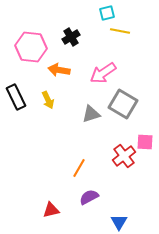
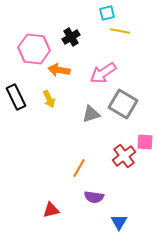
pink hexagon: moved 3 px right, 2 px down
yellow arrow: moved 1 px right, 1 px up
purple semicircle: moved 5 px right; rotated 144 degrees counterclockwise
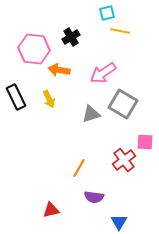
red cross: moved 4 px down
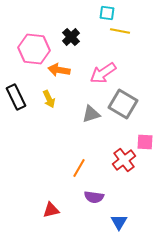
cyan square: rotated 21 degrees clockwise
black cross: rotated 12 degrees counterclockwise
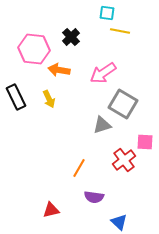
gray triangle: moved 11 px right, 11 px down
blue triangle: rotated 18 degrees counterclockwise
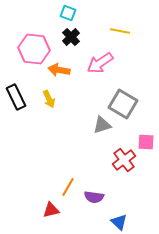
cyan square: moved 39 px left; rotated 14 degrees clockwise
pink arrow: moved 3 px left, 10 px up
pink square: moved 1 px right
orange line: moved 11 px left, 19 px down
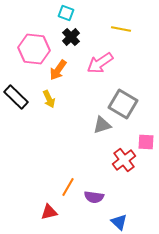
cyan square: moved 2 px left
yellow line: moved 1 px right, 2 px up
orange arrow: moved 1 px left; rotated 65 degrees counterclockwise
black rectangle: rotated 20 degrees counterclockwise
red triangle: moved 2 px left, 2 px down
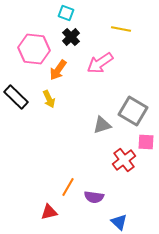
gray square: moved 10 px right, 7 px down
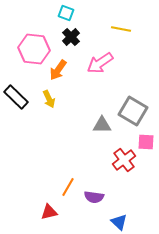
gray triangle: rotated 18 degrees clockwise
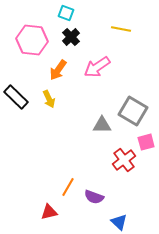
pink hexagon: moved 2 px left, 9 px up
pink arrow: moved 3 px left, 4 px down
pink square: rotated 18 degrees counterclockwise
purple semicircle: rotated 12 degrees clockwise
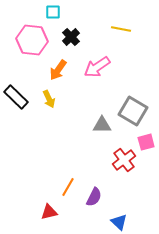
cyan square: moved 13 px left, 1 px up; rotated 21 degrees counterclockwise
purple semicircle: rotated 84 degrees counterclockwise
